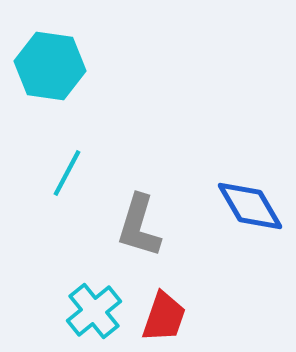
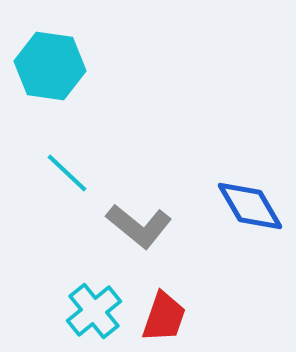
cyan line: rotated 75 degrees counterclockwise
gray L-shape: rotated 68 degrees counterclockwise
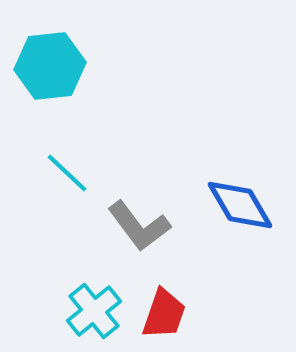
cyan hexagon: rotated 14 degrees counterclockwise
blue diamond: moved 10 px left, 1 px up
gray L-shape: rotated 14 degrees clockwise
red trapezoid: moved 3 px up
